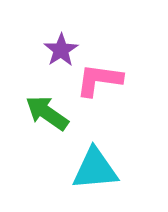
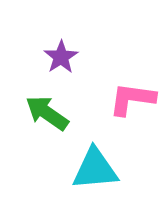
purple star: moved 7 px down
pink L-shape: moved 33 px right, 19 px down
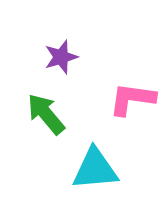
purple star: rotated 16 degrees clockwise
green arrow: moved 1 px left, 1 px down; rotated 15 degrees clockwise
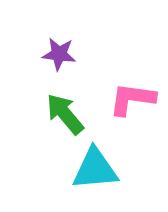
purple star: moved 2 px left, 3 px up; rotated 24 degrees clockwise
green arrow: moved 19 px right
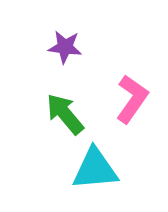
purple star: moved 6 px right, 7 px up
pink L-shape: rotated 117 degrees clockwise
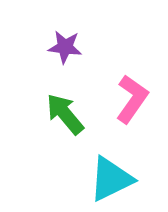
cyan triangle: moved 16 px right, 10 px down; rotated 21 degrees counterclockwise
